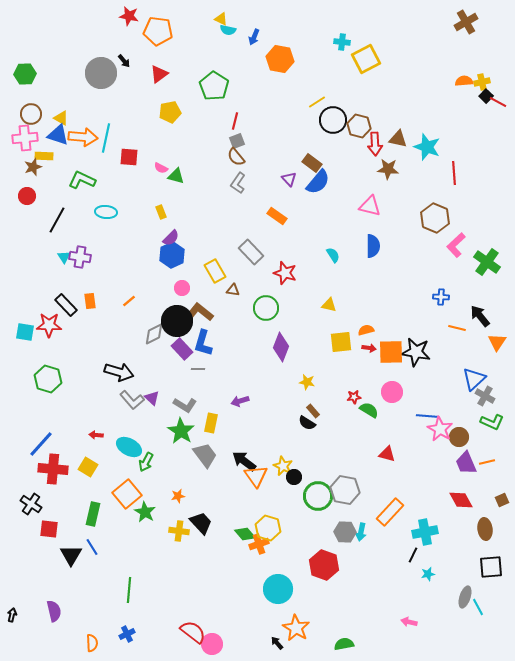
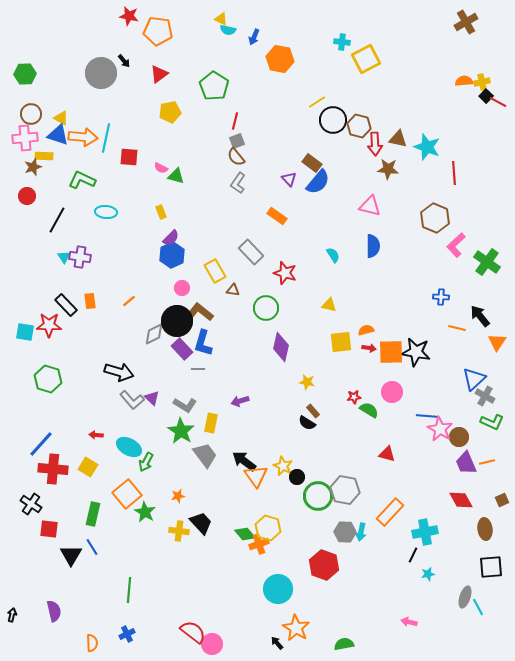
purple diamond at (281, 347): rotated 8 degrees counterclockwise
black circle at (294, 477): moved 3 px right
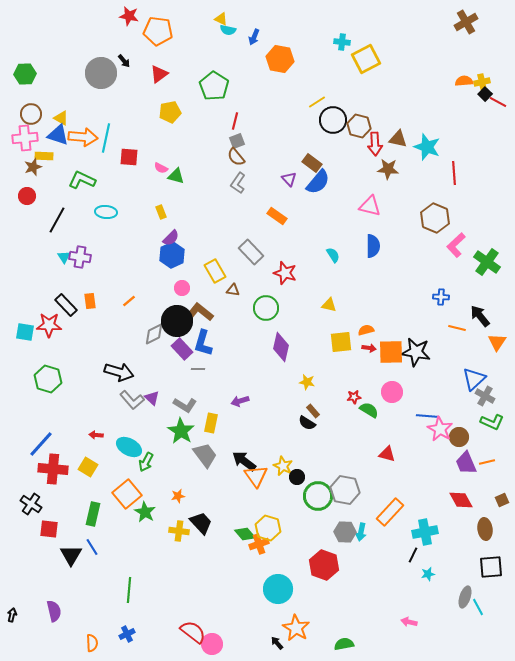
black square at (486, 96): moved 1 px left, 2 px up
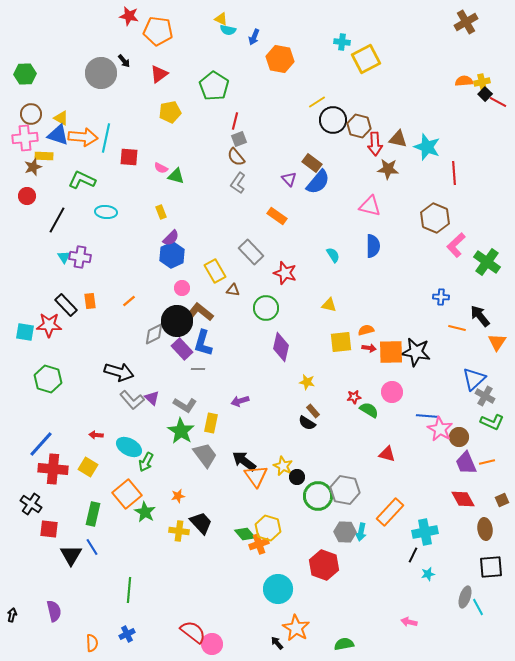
gray square at (237, 141): moved 2 px right, 2 px up
red diamond at (461, 500): moved 2 px right, 1 px up
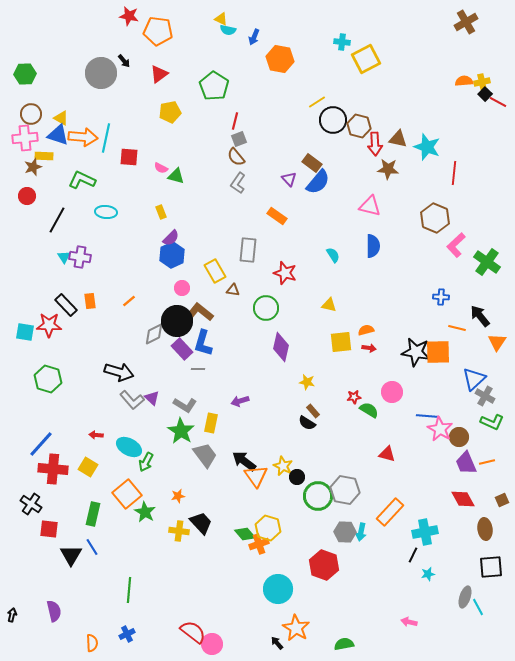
red line at (454, 173): rotated 10 degrees clockwise
gray rectangle at (251, 252): moved 3 px left, 2 px up; rotated 50 degrees clockwise
orange square at (391, 352): moved 47 px right
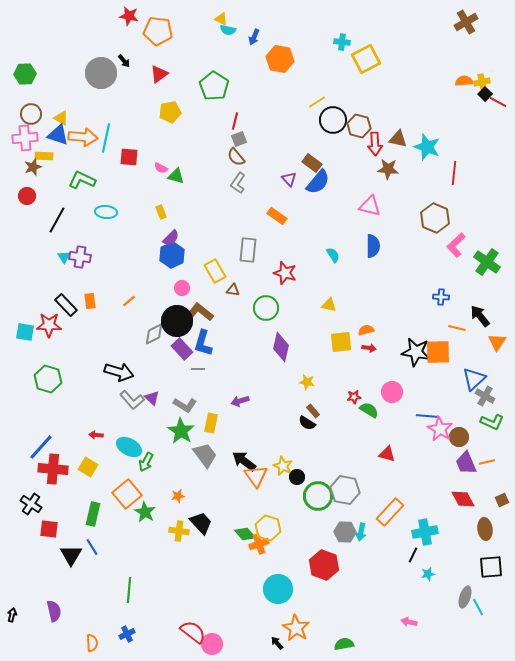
blue line at (41, 444): moved 3 px down
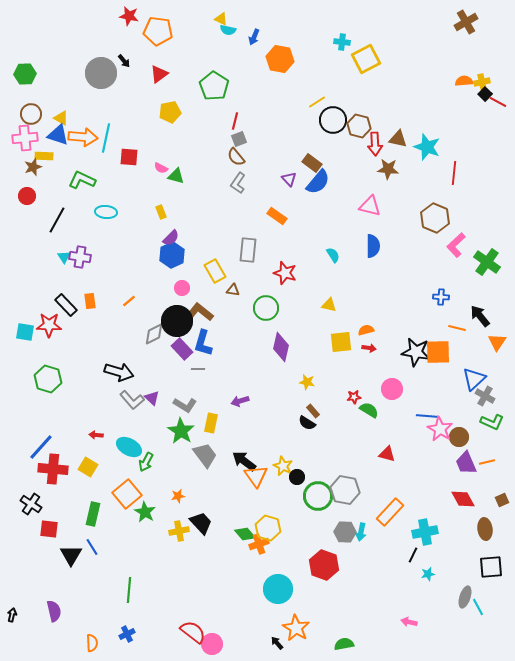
pink circle at (392, 392): moved 3 px up
yellow cross at (179, 531): rotated 18 degrees counterclockwise
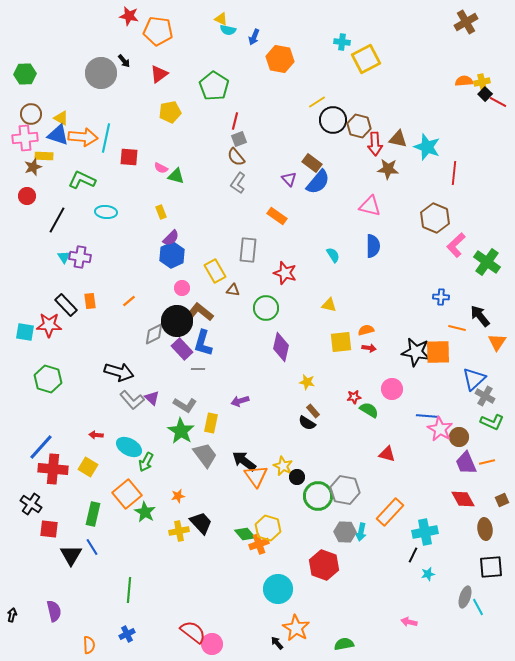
orange semicircle at (92, 643): moved 3 px left, 2 px down
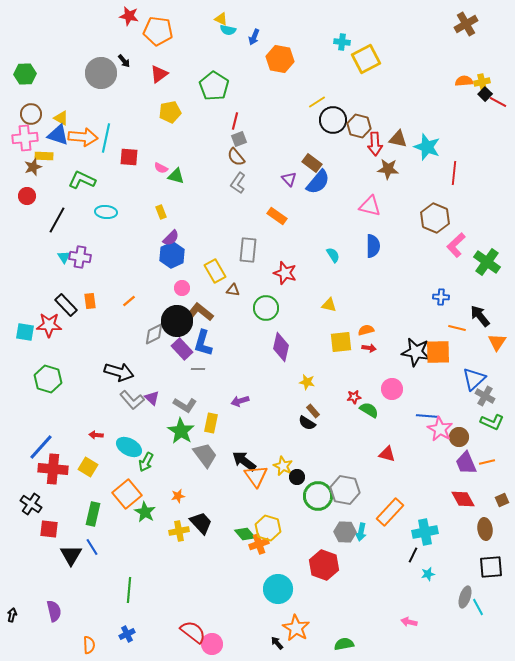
brown cross at (466, 22): moved 2 px down
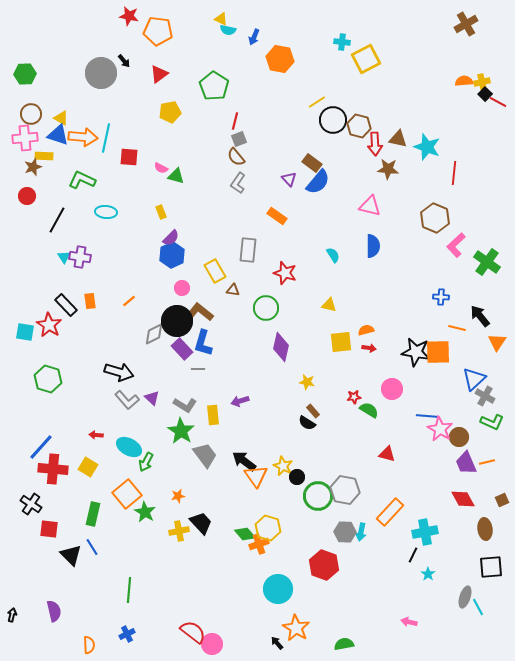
red star at (49, 325): rotated 30 degrees clockwise
gray L-shape at (132, 400): moved 5 px left
yellow rectangle at (211, 423): moved 2 px right, 8 px up; rotated 18 degrees counterclockwise
black triangle at (71, 555): rotated 15 degrees counterclockwise
cyan star at (428, 574): rotated 24 degrees counterclockwise
